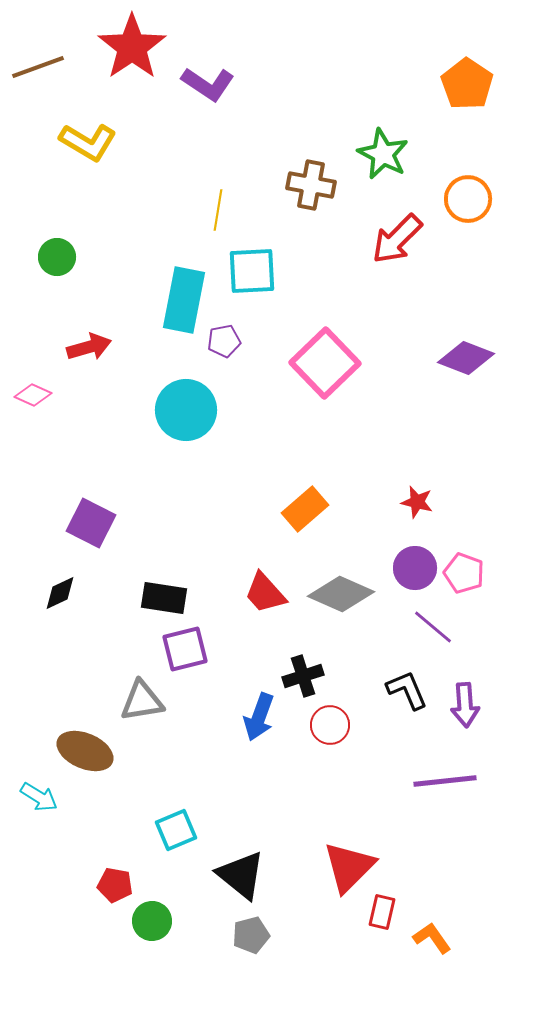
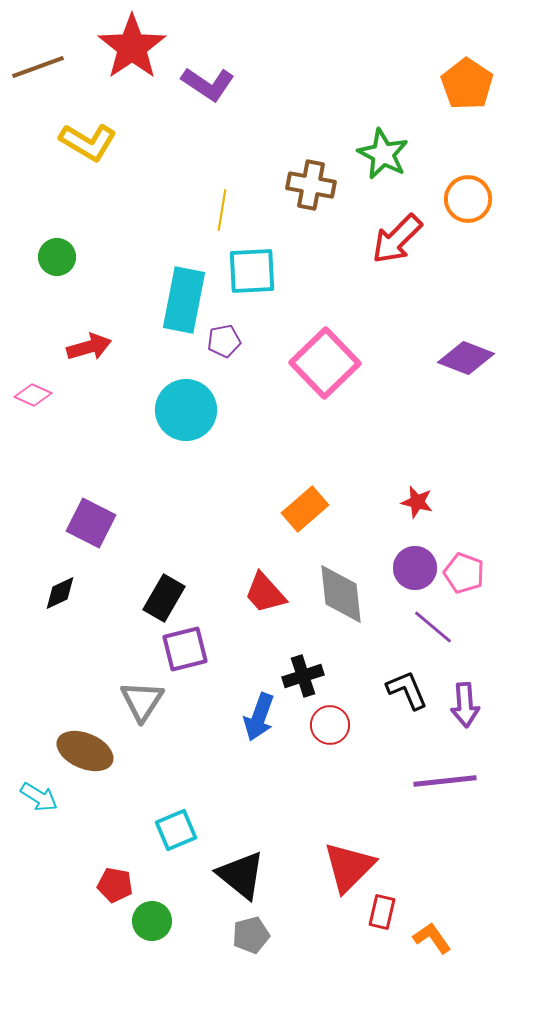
yellow line at (218, 210): moved 4 px right
gray diamond at (341, 594): rotated 60 degrees clockwise
black rectangle at (164, 598): rotated 69 degrees counterclockwise
gray triangle at (142, 701): rotated 48 degrees counterclockwise
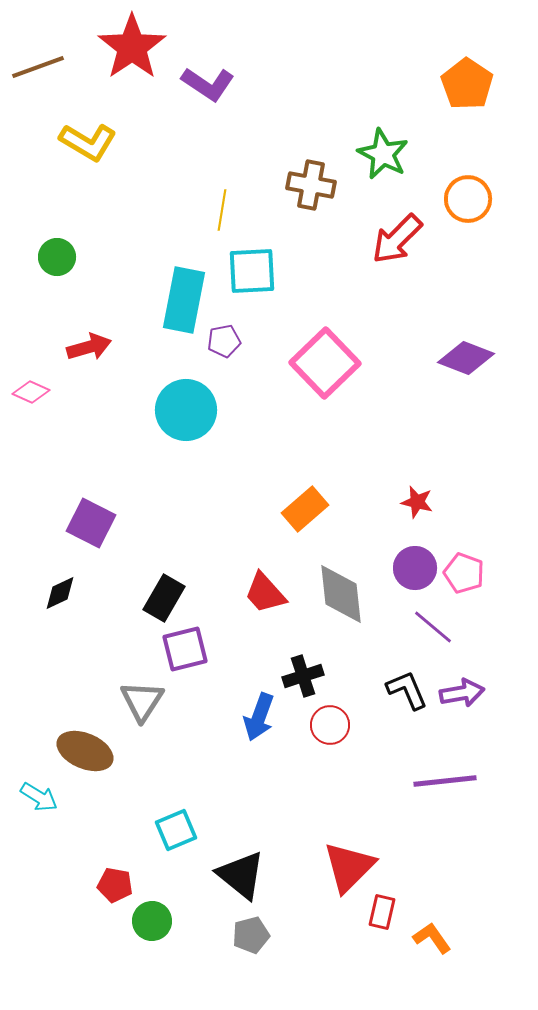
pink diamond at (33, 395): moved 2 px left, 3 px up
purple arrow at (465, 705): moved 3 px left, 12 px up; rotated 96 degrees counterclockwise
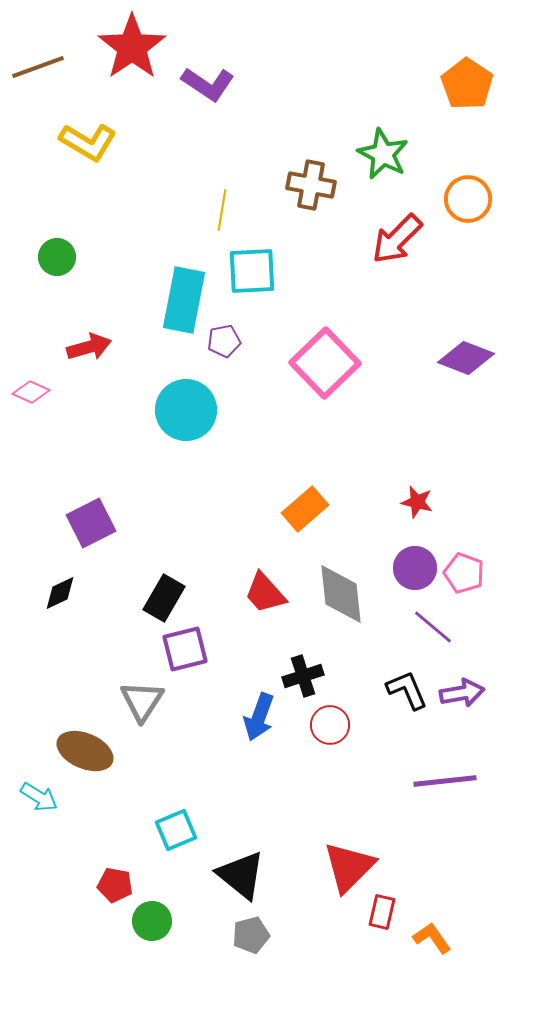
purple square at (91, 523): rotated 36 degrees clockwise
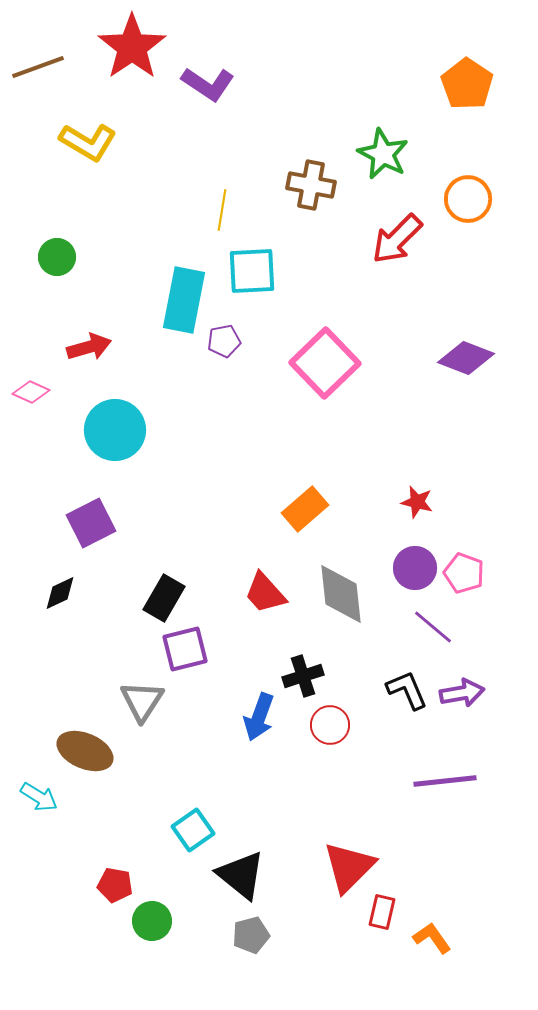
cyan circle at (186, 410): moved 71 px left, 20 px down
cyan square at (176, 830): moved 17 px right; rotated 12 degrees counterclockwise
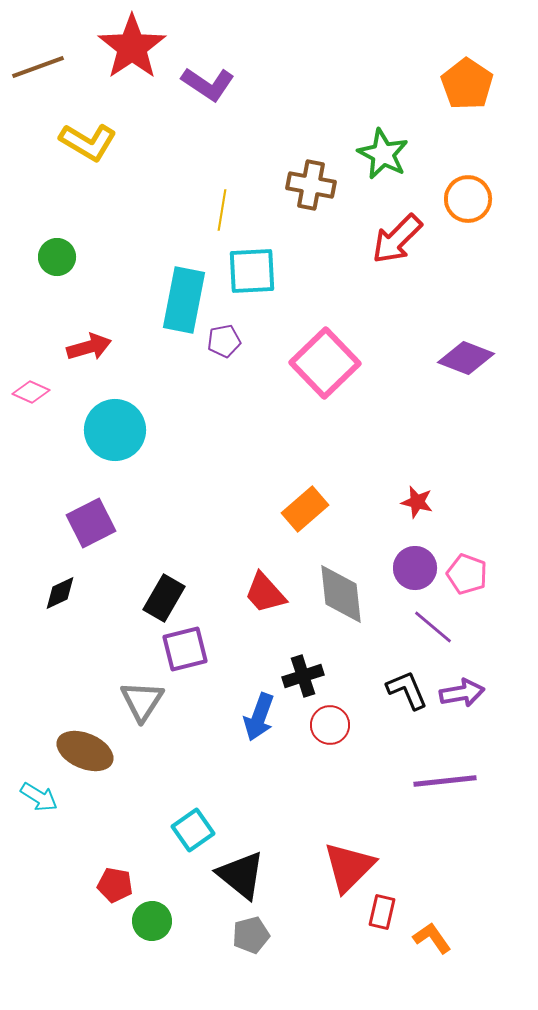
pink pentagon at (464, 573): moved 3 px right, 1 px down
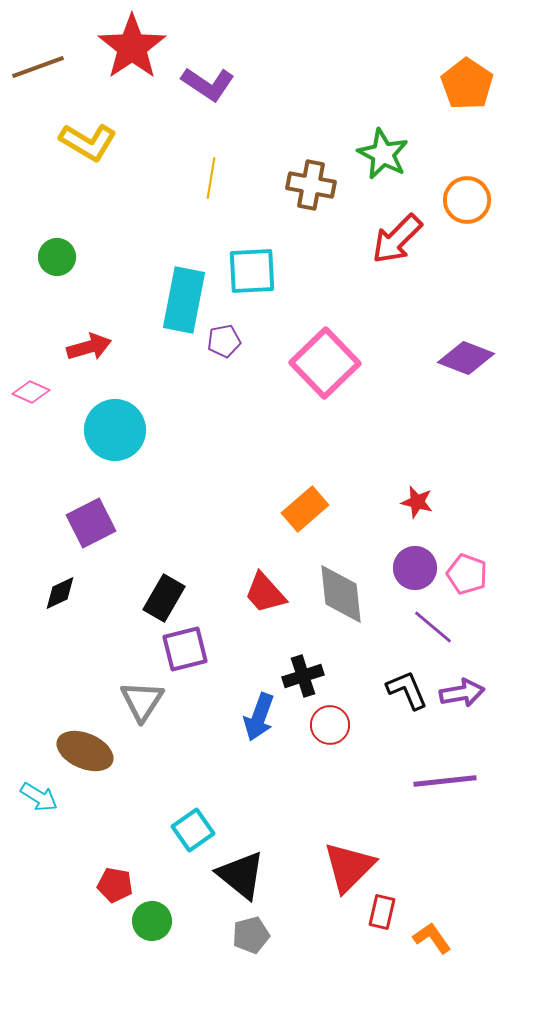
orange circle at (468, 199): moved 1 px left, 1 px down
yellow line at (222, 210): moved 11 px left, 32 px up
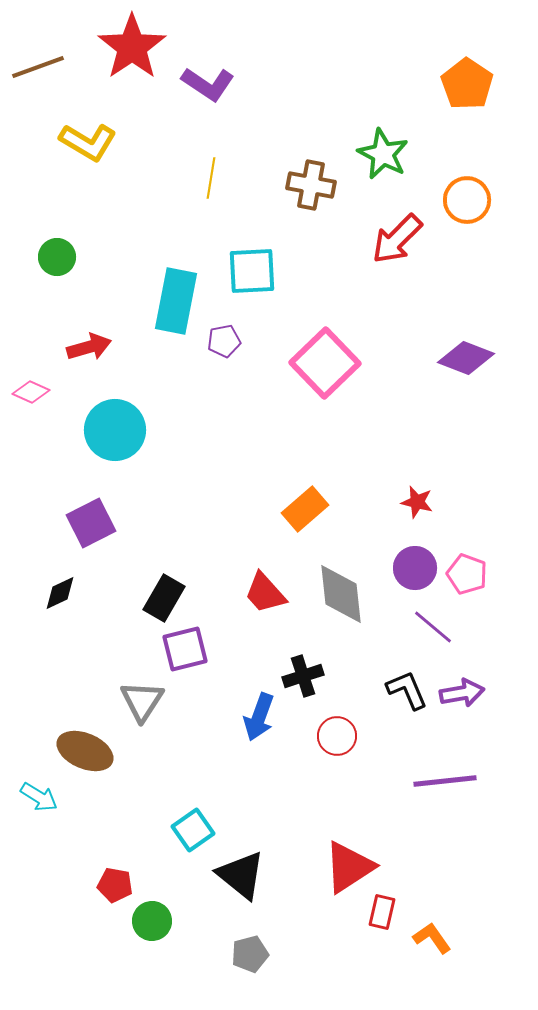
cyan rectangle at (184, 300): moved 8 px left, 1 px down
red circle at (330, 725): moved 7 px right, 11 px down
red triangle at (349, 867): rotated 12 degrees clockwise
gray pentagon at (251, 935): moved 1 px left, 19 px down
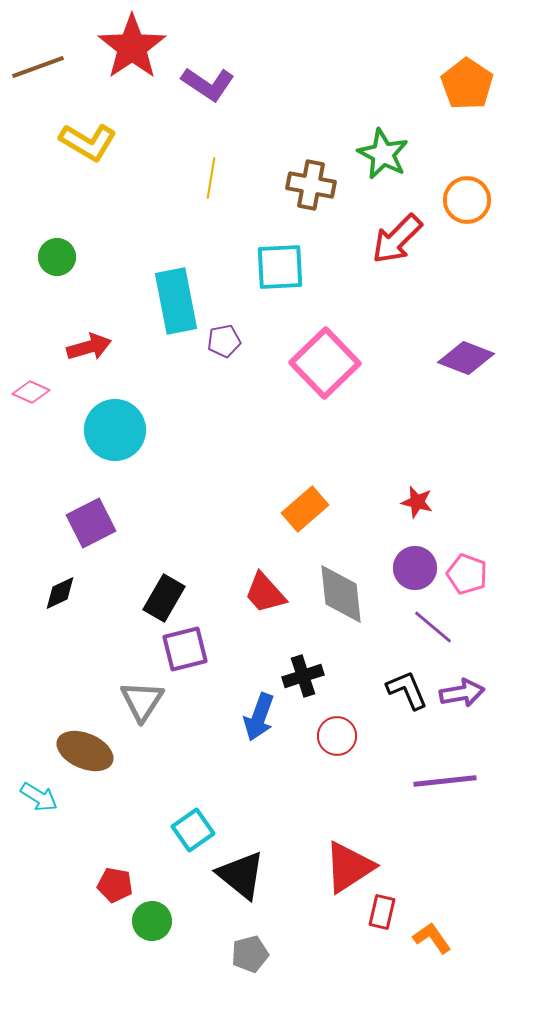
cyan square at (252, 271): moved 28 px right, 4 px up
cyan rectangle at (176, 301): rotated 22 degrees counterclockwise
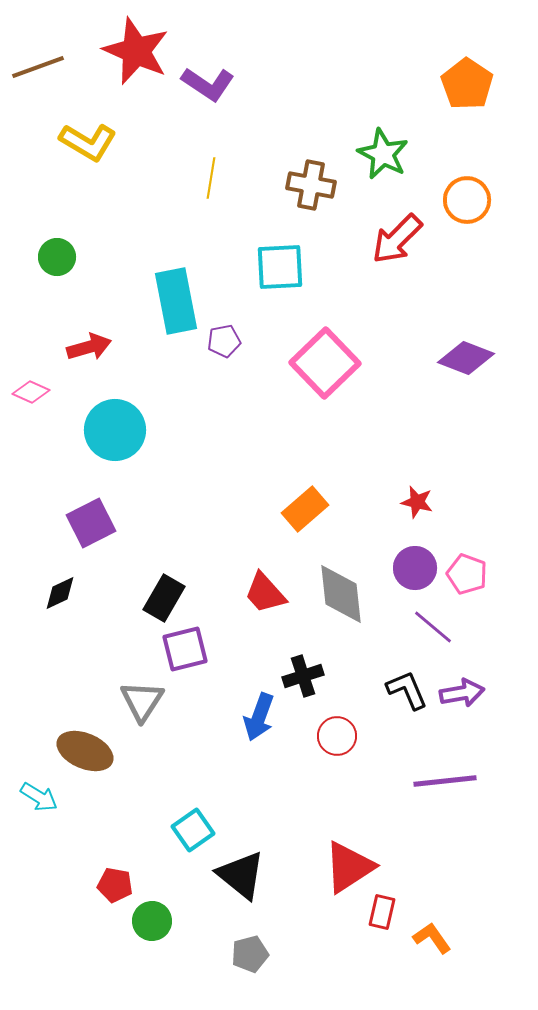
red star at (132, 47): moved 4 px right, 4 px down; rotated 14 degrees counterclockwise
